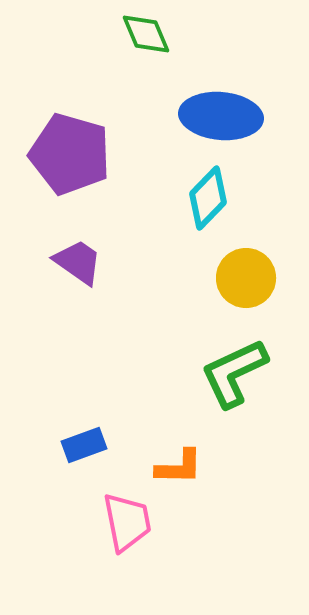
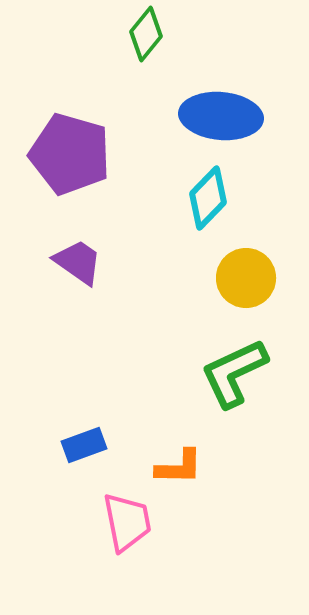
green diamond: rotated 62 degrees clockwise
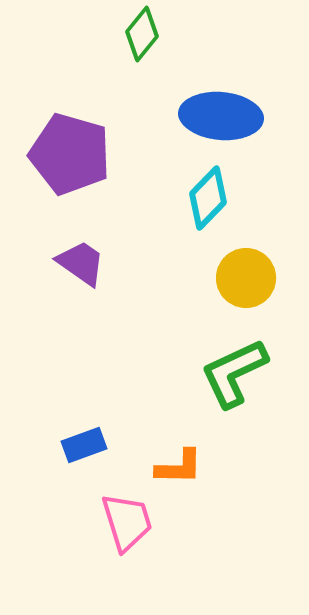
green diamond: moved 4 px left
purple trapezoid: moved 3 px right, 1 px down
pink trapezoid: rotated 6 degrees counterclockwise
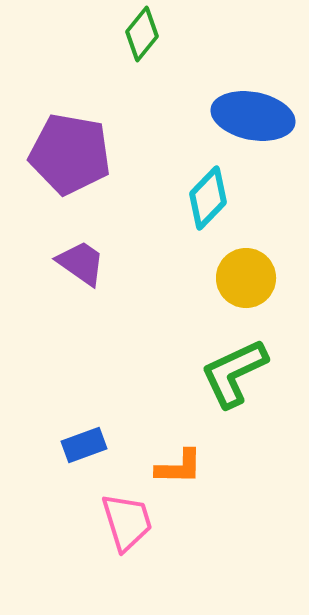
blue ellipse: moved 32 px right; rotated 6 degrees clockwise
purple pentagon: rotated 6 degrees counterclockwise
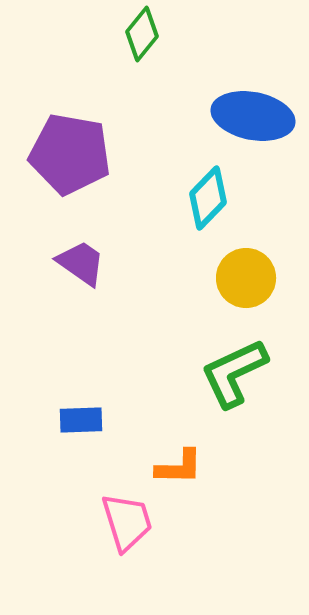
blue rectangle: moved 3 px left, 25 px up; rotated 18 degrees clockwise
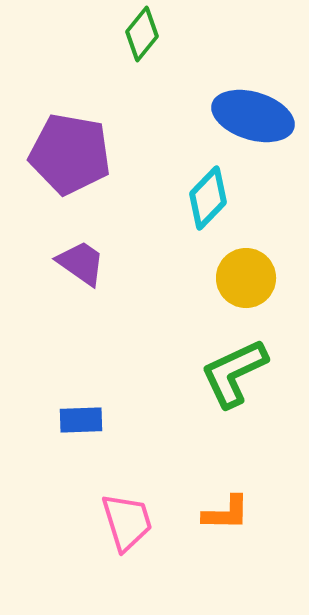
blue ellipse: rotated 6 degrees clockwise
orange L-shape: moved 47 px right, 46 px down
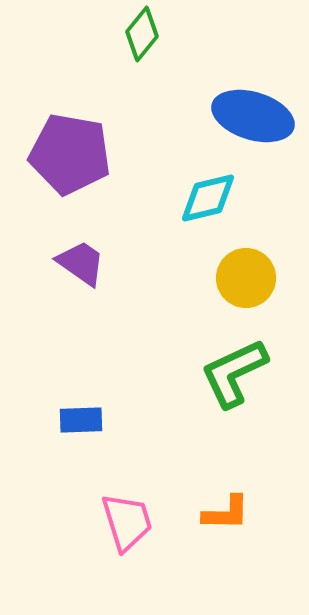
cyan diamond: rotated 32 degrees clockwise
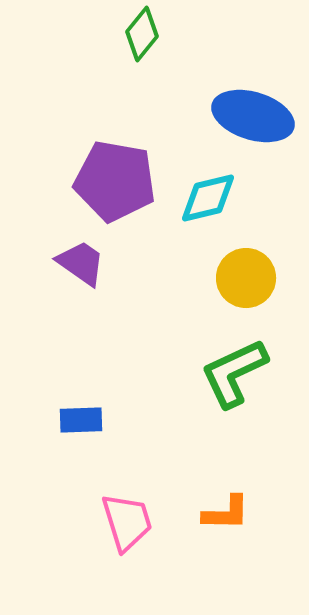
purple pentagon: moved 45 px right, 27 px down
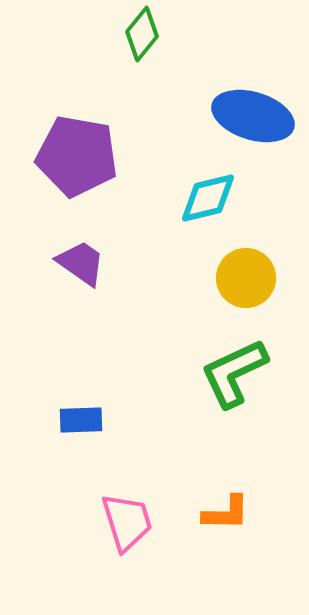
purple pentagon: moved 38 px left, 25 px up
